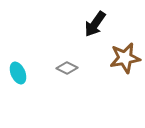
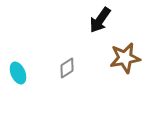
black arrow: moved 5 px right, 4 px up
gray diamond: rotated 60 degrees counterclockwise
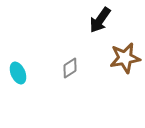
gray diamond: moved 3 px right
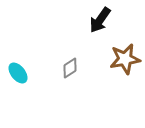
brown star: moved 1 px down
cyan ellipse: rotated 15 degrees counterclockwise
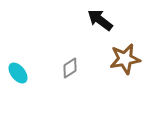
black arrow: rotated 92 degrees clockwise
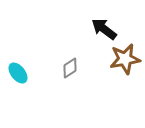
black arrow: moved 4 px right, 9 px down
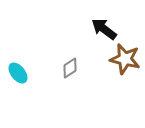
brown star: rotated 24 degrees clockwise
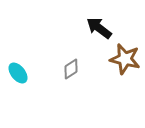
black arrow: moved 5 px left, 1 px up
gray diamond: moved 1 px right, 1 px down
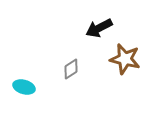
black arrow: rotated 64 degrees counterclockwise
cyan ellipse: moved 6 px right, 14 px down; rotated 35 degrees counterclockwise
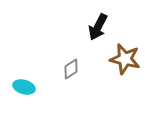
black arrow: moved 1 px left, 1 px up; rotated 36 degrees counterclockwise
